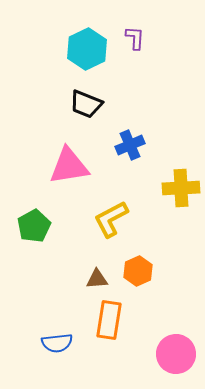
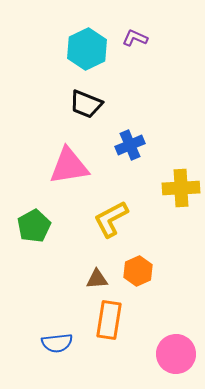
purple L-shape: rotated 70 degrees counterclockwise
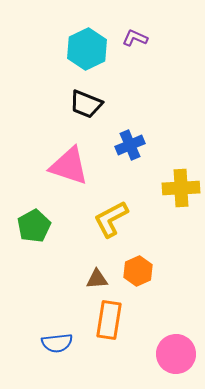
pink triangle: rotated 27 degrees clockwise
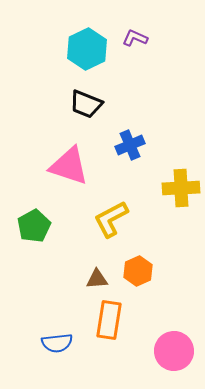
pink circle: moved 2 px left, 3 px up
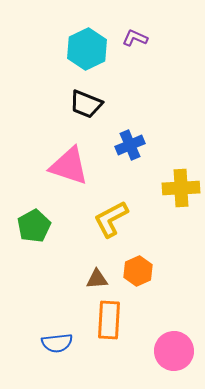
orange rectangle: rotated 6 degrees counterclockwise
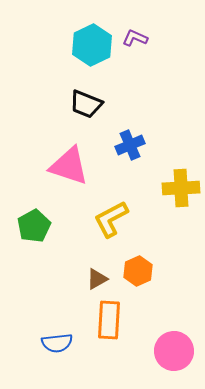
cyan hexagon: moved 5 px right, 4 px up
brown triangle: rotated 25 degrees counterclockwise
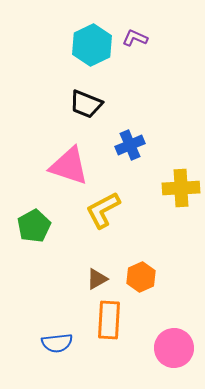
yellow L-shape: moved 8 px left, 9 px up
orange hexagon: moved 3 px right, 6 px down
pink circle: moved 3 px up
